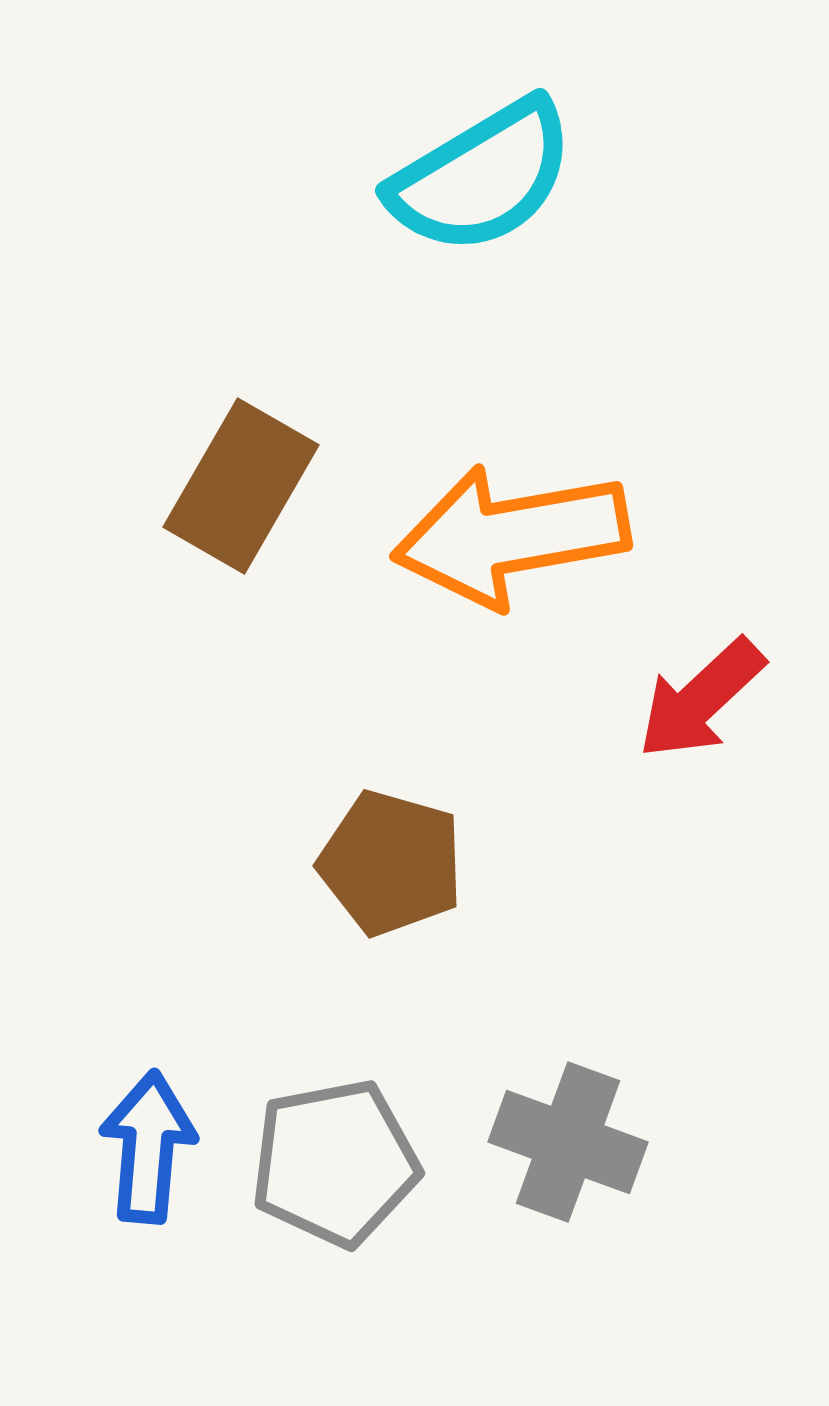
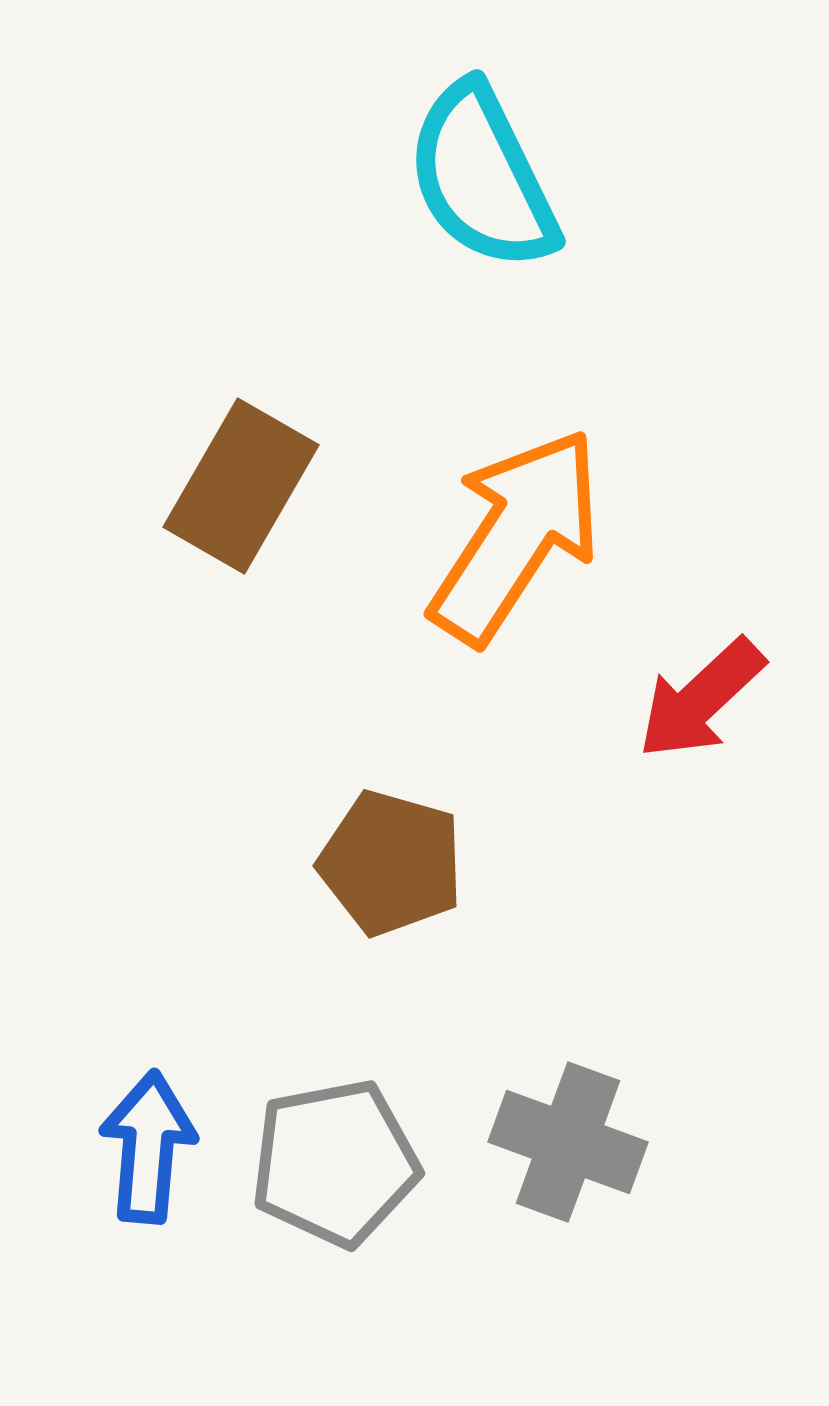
cyan semicircle: rotated 95 degrees clockwise
orange arrow: moved 5 px right; rotated 133 degrees clockwise
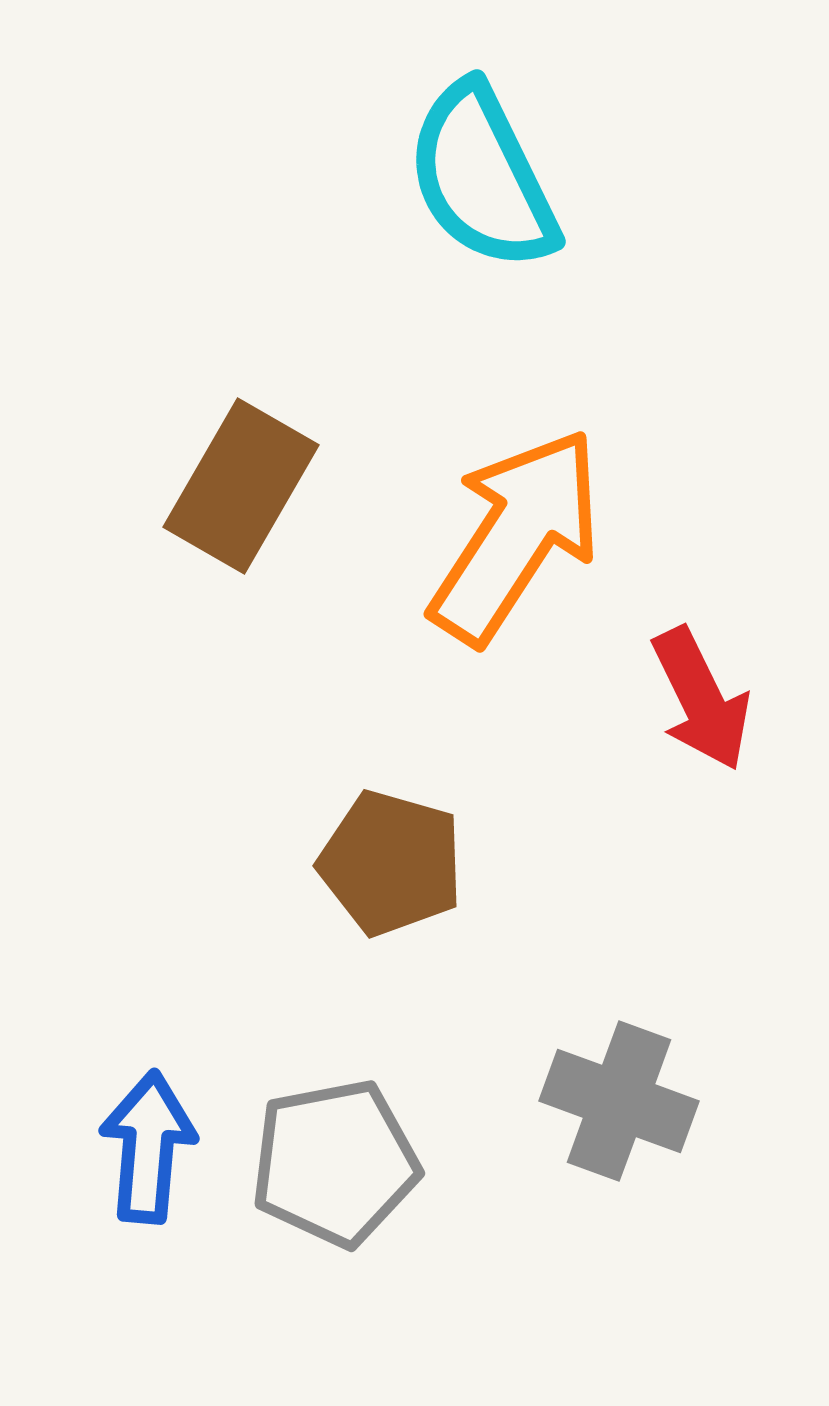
red arrow: rotated 73 degrees counterclockwise
gray cross: moved 51 px right, 41 px up
